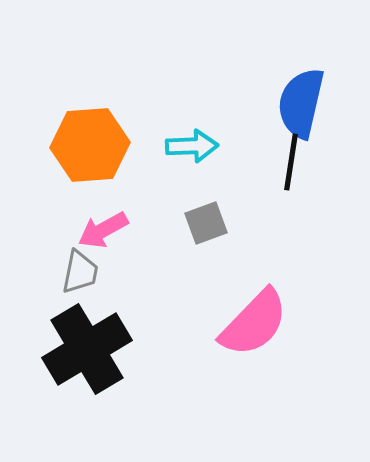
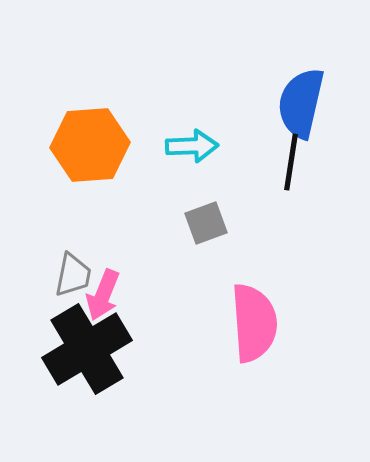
pink arrow: moved 65 px down; rotated 39 degrees counterclockwise
gray trapezoid: moved 7 px left, 3 px down
pink semicircle: rotated 48 degrees counterclockwise
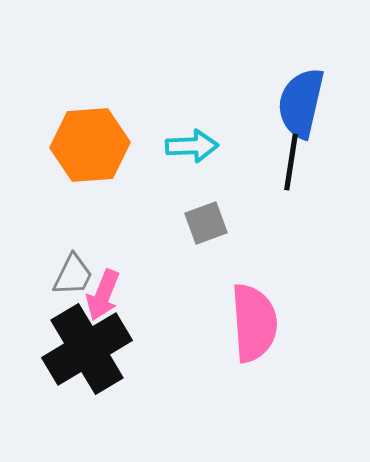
gray trapezoid: rotated 15 degrees clockwise
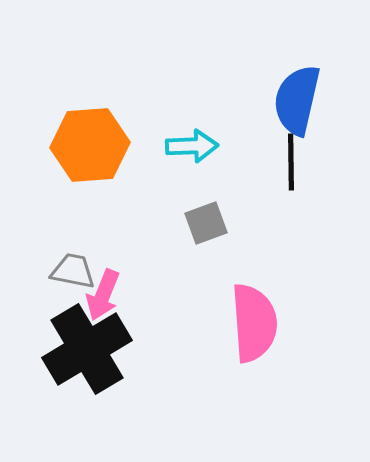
blue semicircle: moved 4 px left, 3 px up
black line: rotated 10 degrees counterclockwise
gray trapezoid: moved 4 px up; rotated 105 degrees counterclockwise
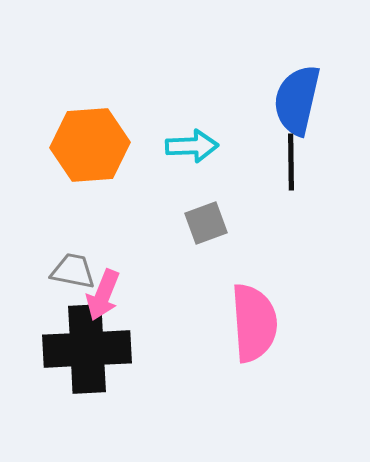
black cross: rotated 28 degrees clockwise
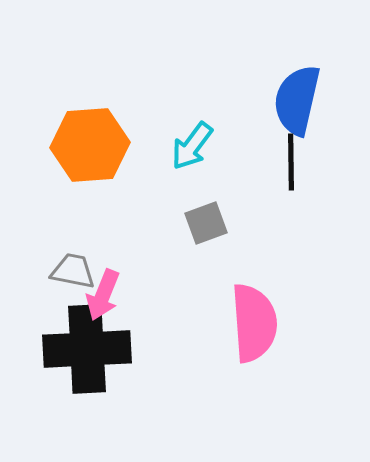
cyan arrow: rotated 129 degrees clockwise
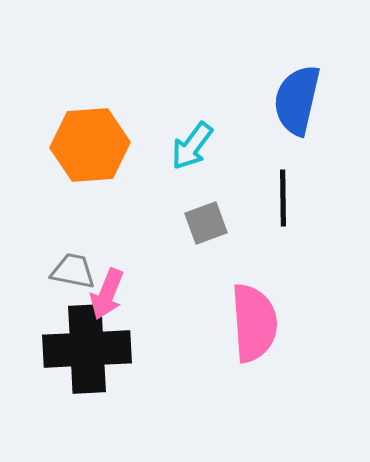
black line: moved 8 px left, 36 px down
pink arrow: moved 4 px right, 1 px up
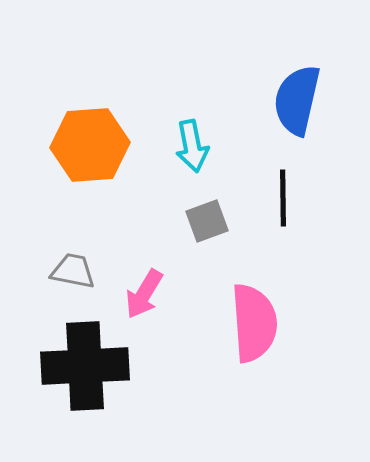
cyan arrow: rotated 48 degrees counterclockwise
gray square: moved 1 px right, 2 px up
pink arrow: moved 37 px right; rotated 9 degrees clockwise
black cross: moved 2 px left, 17 px down
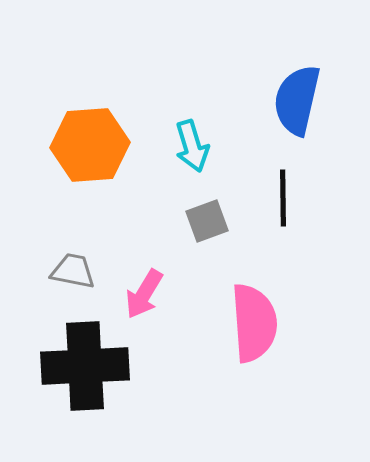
cyan arrow: rotated 6 degrees counterclockwise
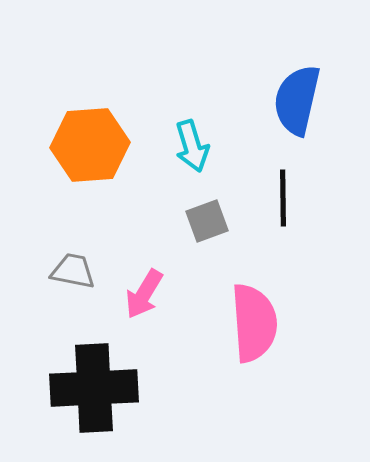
black cross: moved 9 px right, 22 px down
